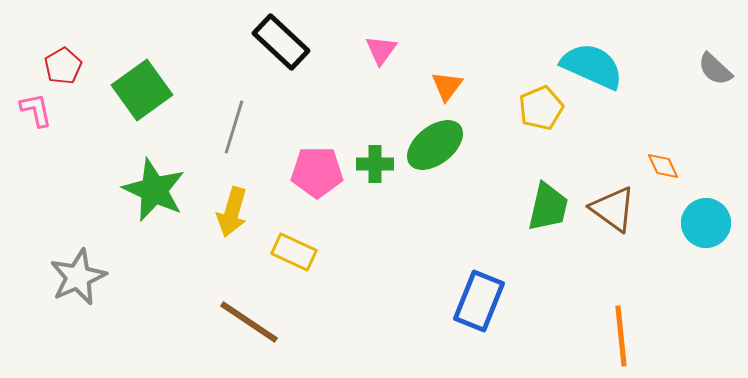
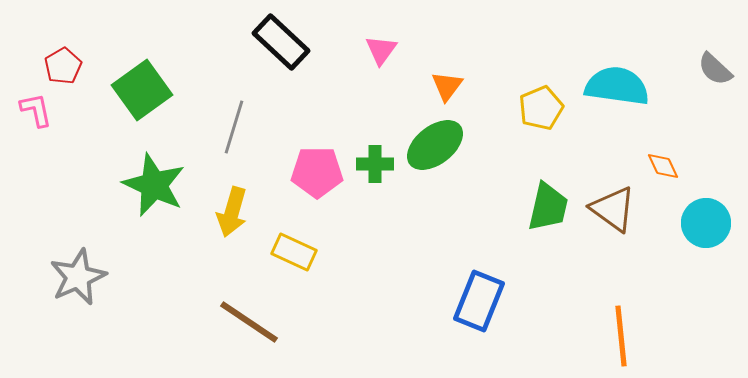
cyan semicircle: moved 25 px right, 20 px down; rotated 16 degrees counterclockwise
green star: moved 5 px up
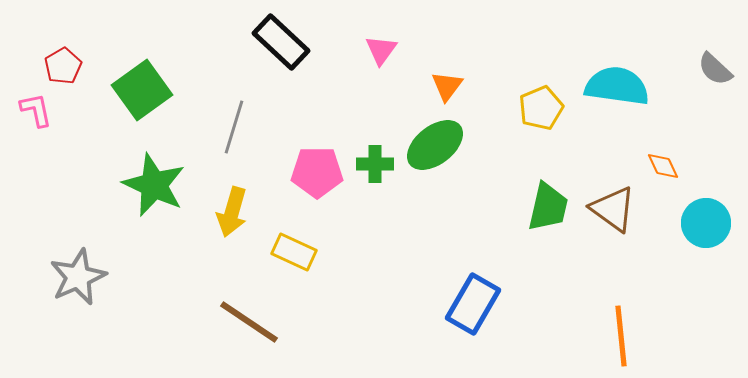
blue rectangle: moved 6 px left, 3 px down; rotated 8 degrees clockwise
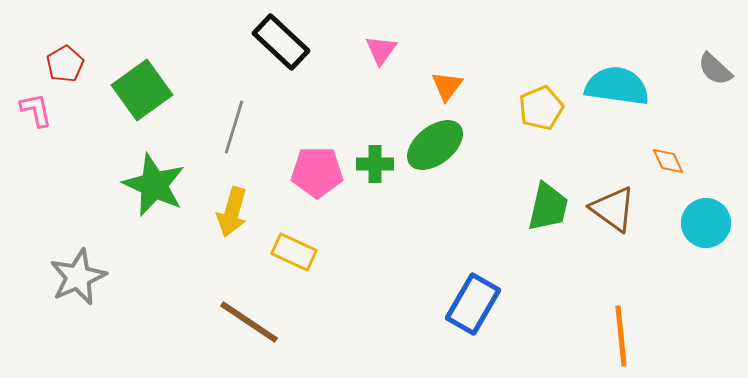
red pentagon: moved 2 px right, 2 px up
orange diamond: moved 5 px right, 5 px up
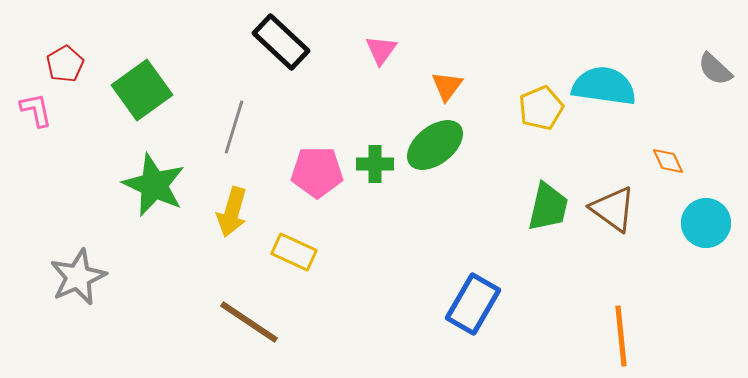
cyan semicircle: moved 13 px left
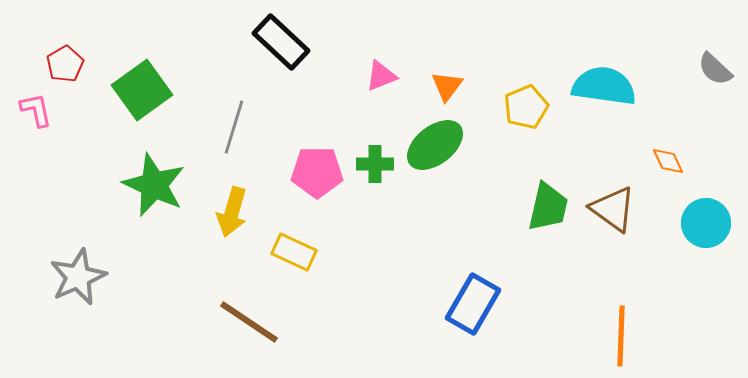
pink triangle: moved 26 px down; rotated 32 degrees clockwise
yellow pentagon: moved 15 px left, 1 px up
orange line: rotated 8 degrees clockwise
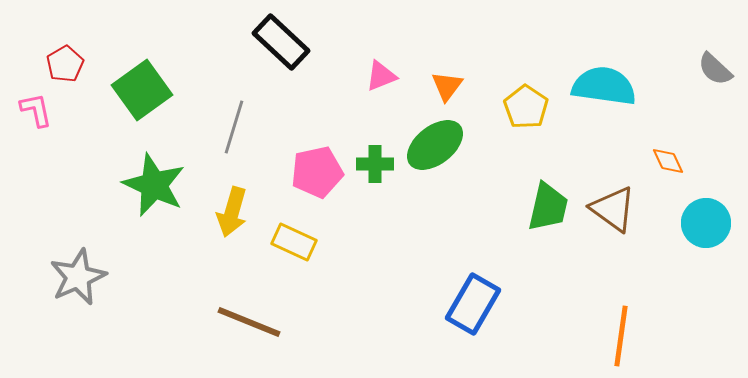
yellow pentagon: rotated 15 degrees counterclockwise
pink pentagon: rotated 12 degrees counterclockwise
yellow rectangle: moved 10 px up
brown line: rotated 12 degrees counterclockwise
orange line: rotated 6 degrees clockwise
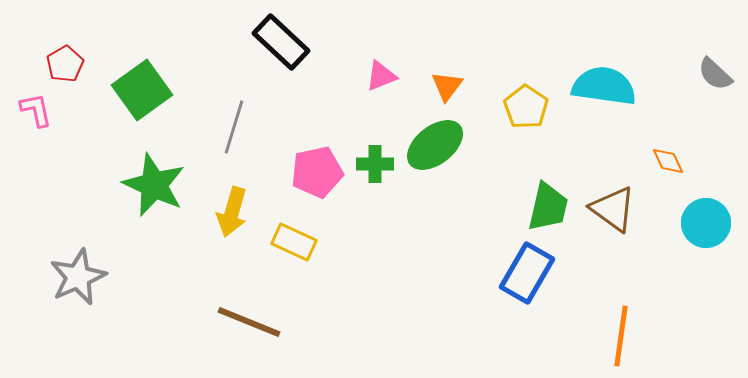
gray semicircle: moved 5 px down
blue rectangle: moved 54 px right, 31 px up
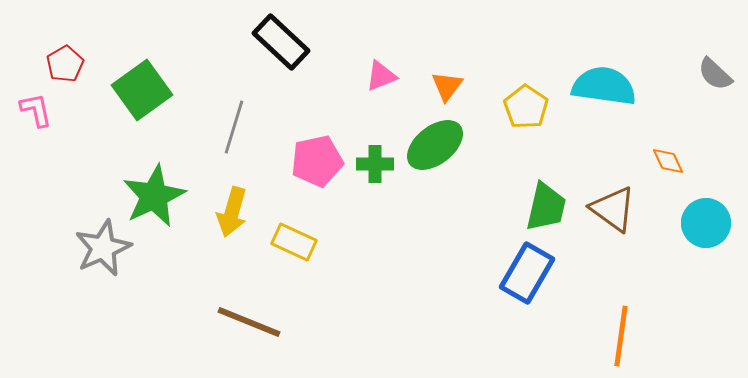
pink pentagon: moved 11 px up
green star: moved 11 px down; rotated 22 degrees clockwise
green trapezoid: moved 2 px left
gray star: moved 25 px right, 29 px up
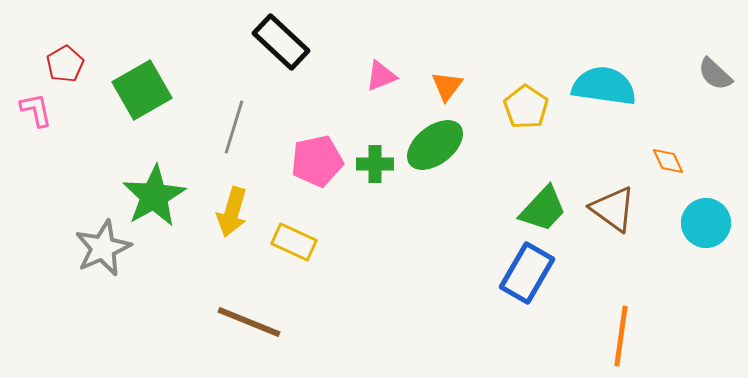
green square: rotated 6 degrees clockwise
green star: rotated 4 degrees counterclockwise
green trapezoid: moved 3 px left, 2 px down; rotated 30 degrees clockwise
